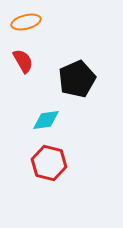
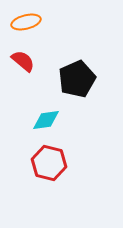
red semicircle: rotated 20 degrees counterclockwise
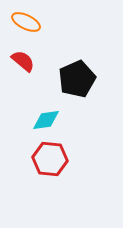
orange ellipse: rotated 40 degrees clockwise
red hexagon: moved 1 px right, 4 px up; rotated 8 degrees counterclockwise
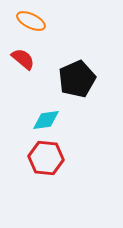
orange ellipse: moved 5 px right, 1 px up
red semicircle: moved 2 px up
red hexagon: moved 4 px left, 1 px up
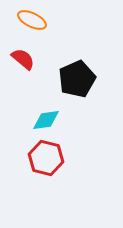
orange ellipse: moved 1 px right, 1 px up
red hexagon: rotated 8 degrees clockwise
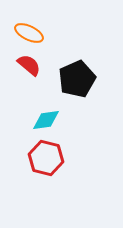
orange ellipse: moved 3 px left, 13 px down
red semicircle: moved 6 px right, 6 px down
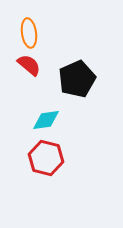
orange ellipse: rotated 56 degrees clockwise
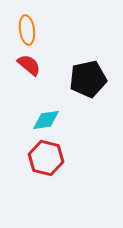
orange ellipse: moved 2 px left, 3 px up
black pentagon: moved 11 px right; rotated 12 degrees clockwise
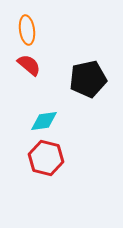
cyan diamond: moved 2 px left, 1 px down
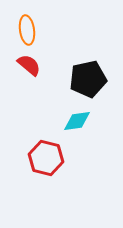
cyan diamond: moved 33 px right
